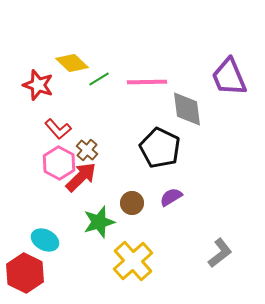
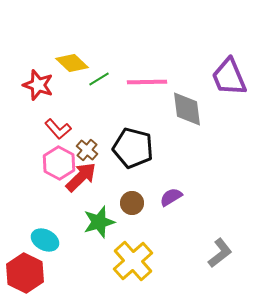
black pentagon: moved 27 px left; rotated 12 degrees counterclockwise
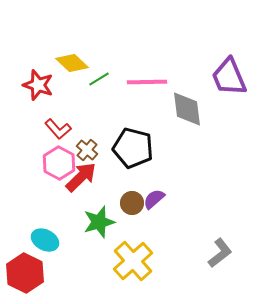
purple semicircle: moved 17 px left, 2 px down; rotated 10 degrees counterclockwise
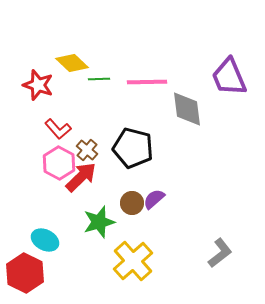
green line: rotated 30 degrees clockwise
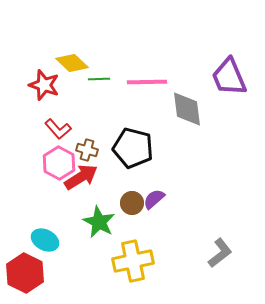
red star: moved 6 px right
brown cross: rotated 25 degrees counterclockwise
red arrow: rotated 12 degrees clockwise
green star: rotated 28 degrees counterclockwise
yellow cross: rotated 30 degrees clockwise
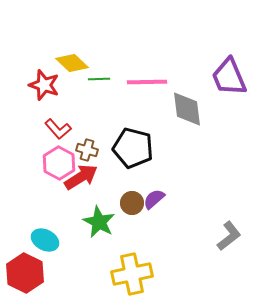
gray L-shape: moved 9 px right, 17 px up
yellow cross: moved 1 px left, 13 px down
